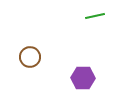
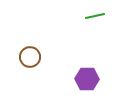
purple hexagon: moved 4 px right, 1 px down
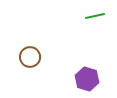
purple hexagon: rotated 15 degrees clockwise
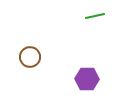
purple hexagon: rotated 15 degrees counterclockwise
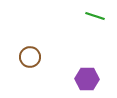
green line: rotated 30 degrees clockwise
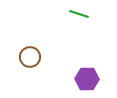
green line: moved 16 px left, 2 px up
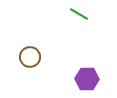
green line: rotated 12 degrees clockwise
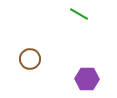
brown circle: moved 2 px down
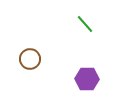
green line: moved 6 px right, 10 px down; rotated 18 degrees clockwise
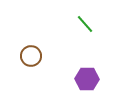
brown circle: moved 1 px right, 3 px up
